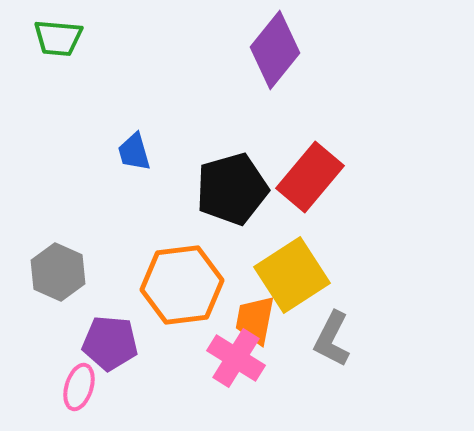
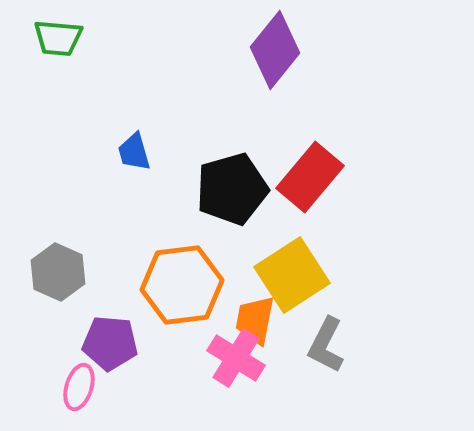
gray L-shape: moved 6 px left, 6 px down
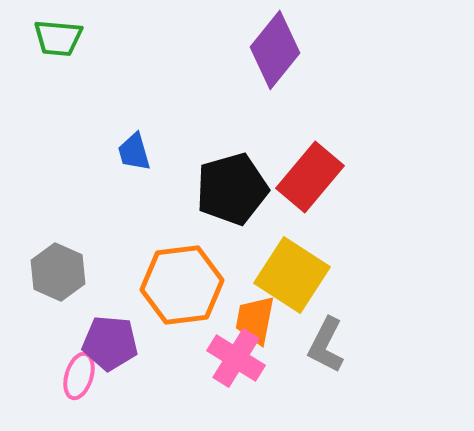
yellow square: rotated 24 degrees counterclockwise
pink ellipse: moved 11 px up
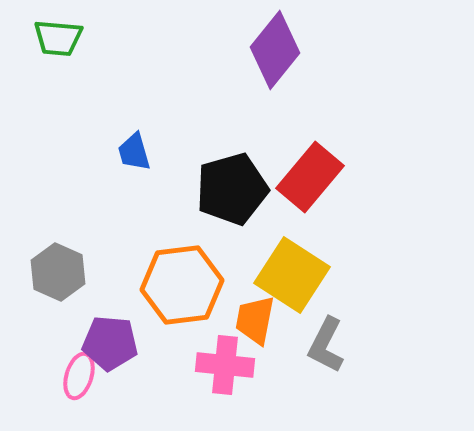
pink cross: moved 11 px left, 7 px down; rotated 26 degrees counterclockwise
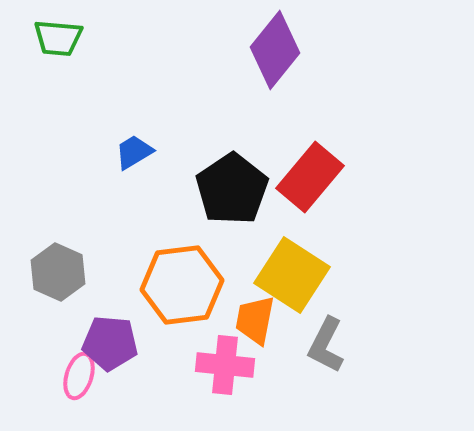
blue trapezoid: rotated 75 degrees clockwise
black pentagon: rotated 18 degrees counterclockwise
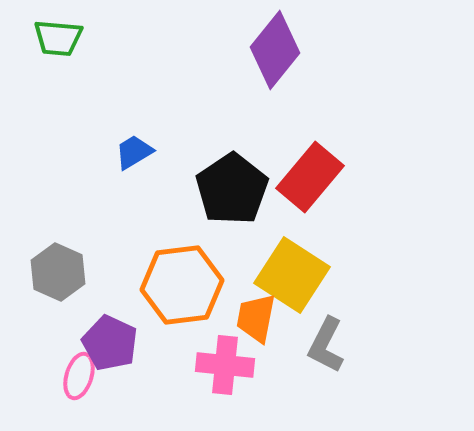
orange trapezoid: moved 1 px right, 2 px up
purple pentagon: rotated 20 degrees clockwise
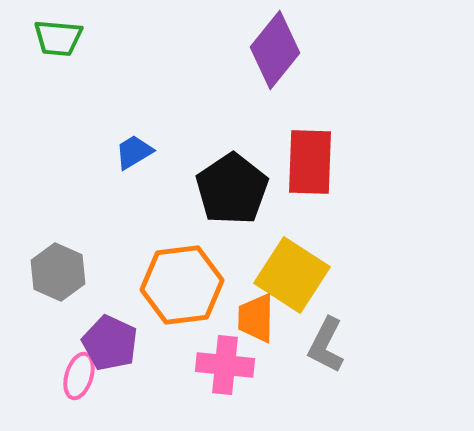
red rectangle: moved 15 px up; rotated 38 degrees counterclockwise
orange trapezoid: rotated 10 degrees counterclockwise
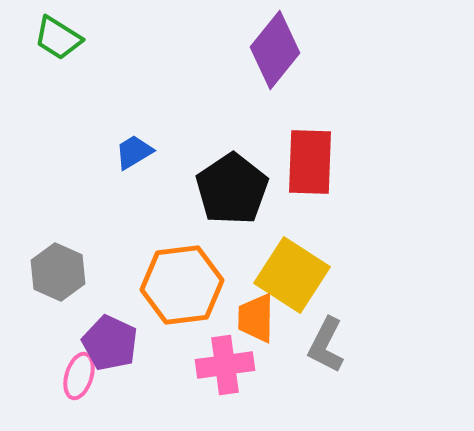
green trapezoid: rotated 27 degrees clockwise
pink cross: rotated 14 degrees counterclockwise
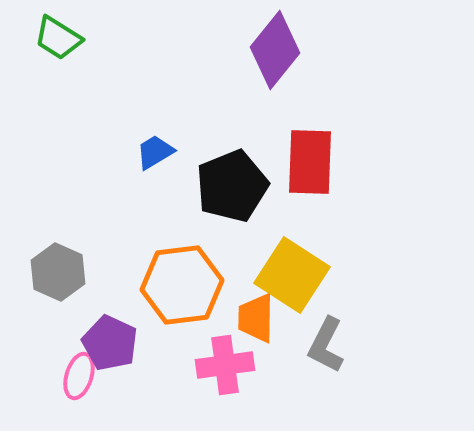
blue trapezoid: moved 21 px right
black pentagon: moved 3 px up; rotated 12 degrees clockwise
